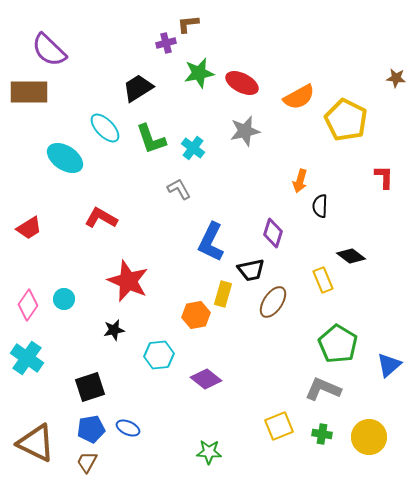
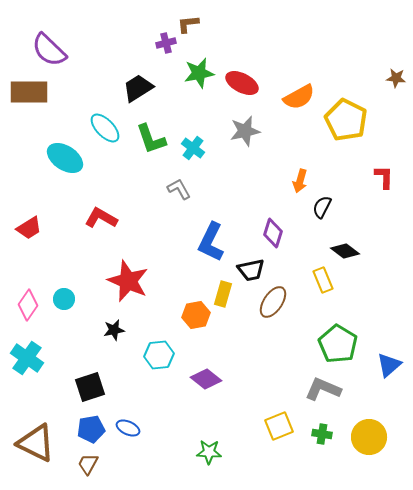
black semicircle at (320, 206): moved 2 px right, 1 px down; rotated 25 degrees clockwise
black diamond at (351, 256): moved 6 px left, 5 px up
brown trapezoid at (87, 462): moved 1 px right, 2 px down
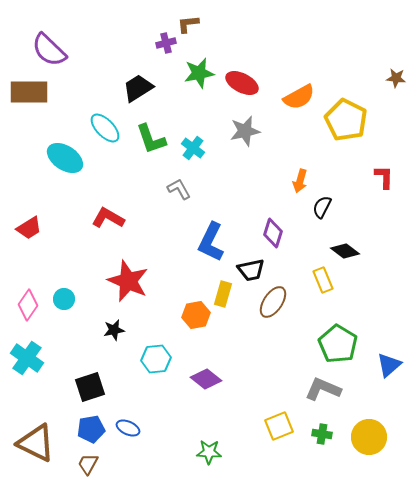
red L-shape at (101, 218): moved 7 px right
cyan hexagon at (159, 355): moved 3 px left, 4 px down
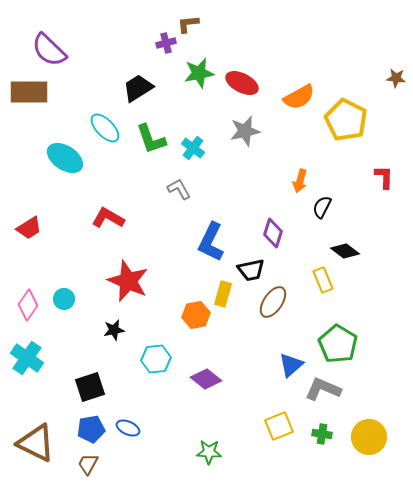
blue triangle at (389, 365): moved 98 px left
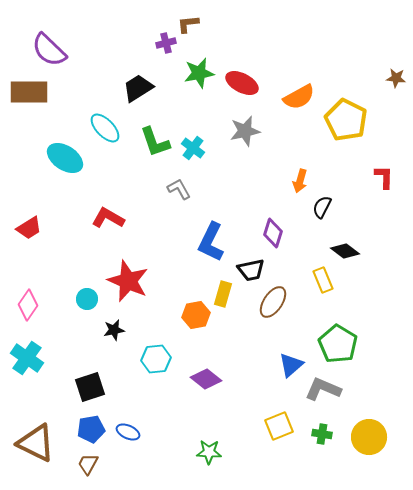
green L-shape at (151, 139): moved 4 px right, 3 px down
cyan circle at (64, 299): moved 23 px right
blue ellipse at (128, 428): moved 4 px down
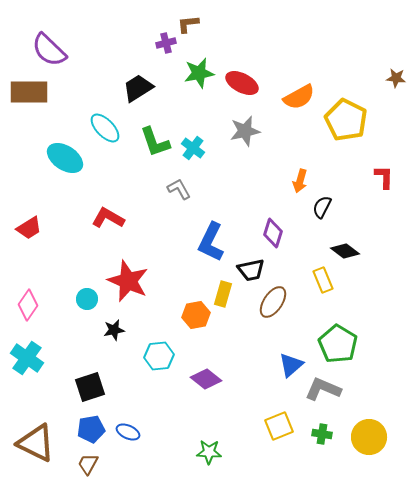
cyan hexagon at (156, 359): moved 3 px right, 3 px up
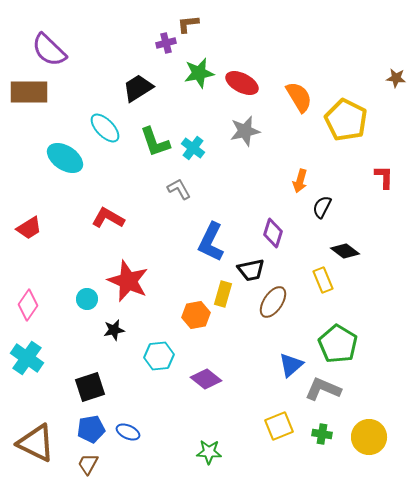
orange semicircle at (299, 97): rotated 92 degrees counterclockwise
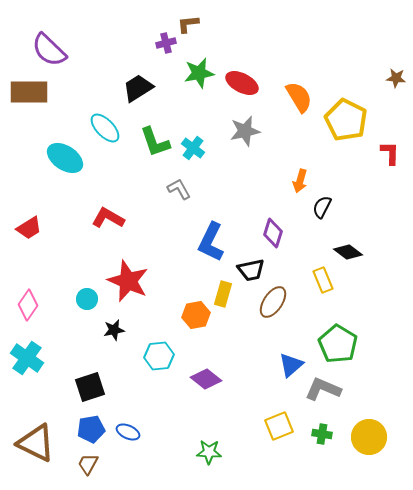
red L-shape at (384, 177): moved 6 px right, 24 px up
black diamond at (345, 251): moved 3 px right, 1 px down
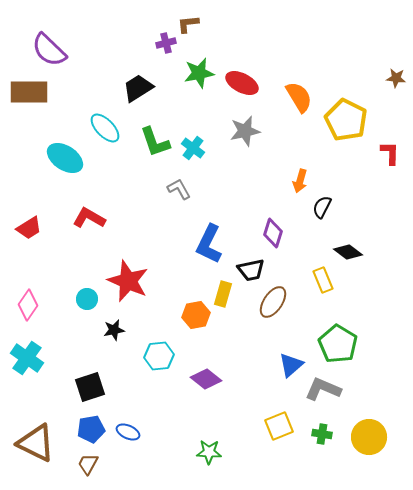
red L-shape at (108, 218): moved 19 px left
blue L-shape at (211, 242): moved 2 px left, 2 px down
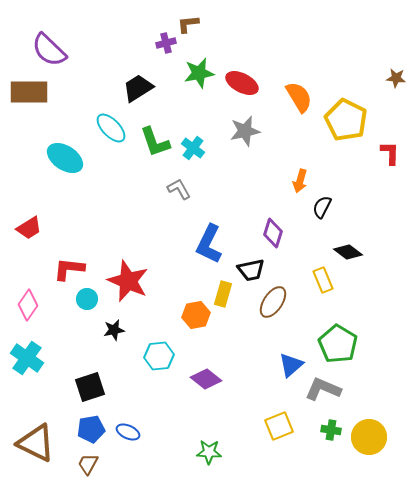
cyan ellipse at (105, 128): moved 6 px right
red L-shape at (89, 218): moved 20 px left, 51 px down; rotated 24 degrees counterclockwise
green cross at (322, 434): moved 9 px right, 4 px up
